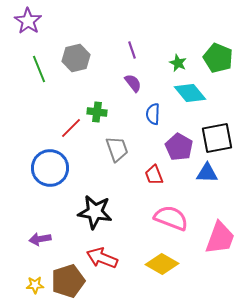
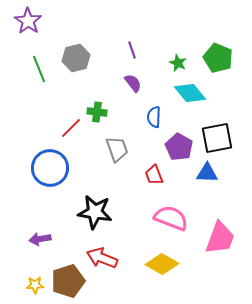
blue semicircle: moved 1 px right, 3 px down
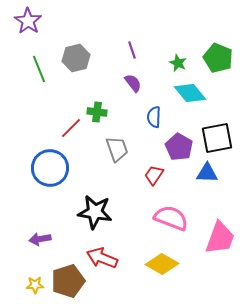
red trapezoid: rotated 55 degrees clockwise
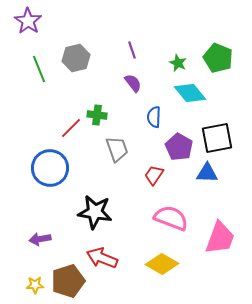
green cross: moved 3 px down
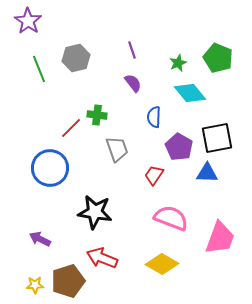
green star: rotated 24 degrees clockwise
purple arrow: rotated 35 degrees clockwise
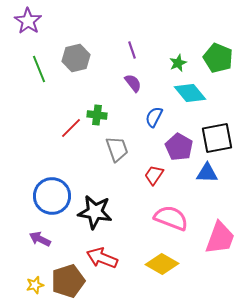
blue semicircle: rotated 25 degrees clockwise
blue circle: moved 2 px right, 28 px down
yellow star: rotated 12 degrees counterclockwise
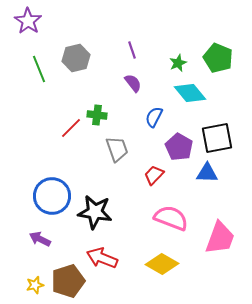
red trapezoid: rotated 10 degrees clockwise
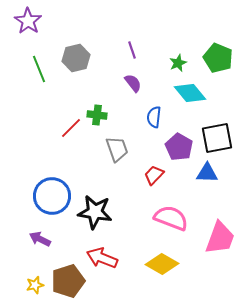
blue semicircle: rotated 20 degrees counterclockwise
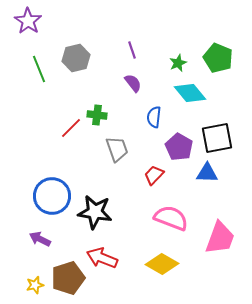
brown pentagon: moved 3 px up
